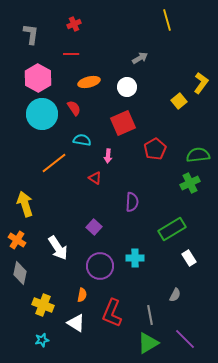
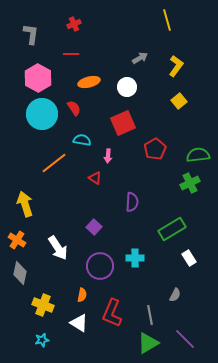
yellow L-shape: moved 25 px left, 17 px up
white triangle: moved 3 px right
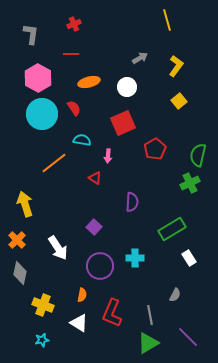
green semicircle: rotated 70 degrees counterclockwise
orange cross: rotated 12 degrees clockwise
purple line: moved 3 px right, 2 px up
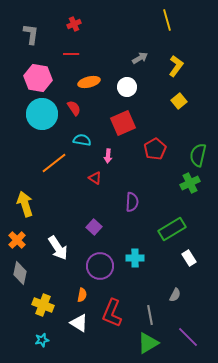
pink hexagon: rotated 20 degrees counterclockwise
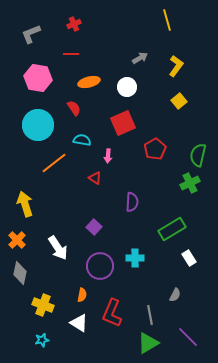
gray L-shape: rotated 120 degrees counterclockwise
cyan circle: moved 4 px left, 11 px down
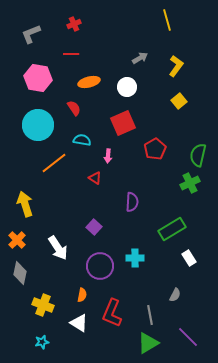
cyan star: moved 2 px down
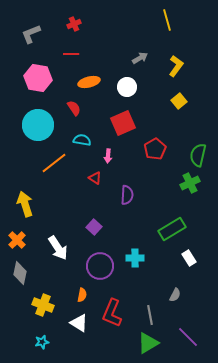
purple semicircle: moved 5 px left, 7 px up
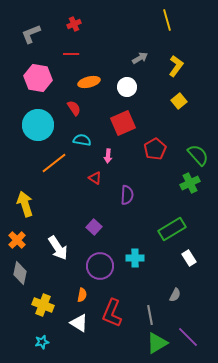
green semicircle: rotated 125 degrees clockwise
green triangle: moved 9 px right
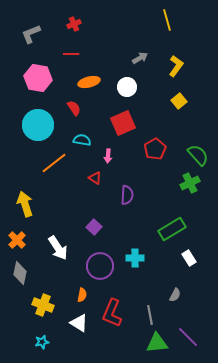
green triangle: rotated 25 degrees clockwise
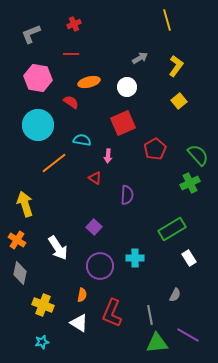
red semicircle: moved 3 px left, 6 px up; rotated 21 degrees counterclockwise
orange cross: rotated 12 degrees counterclockwise
purple line: moved 2 px up; rotated 15 degrees counterclockwise
